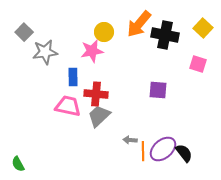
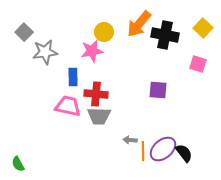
gray trapezoid: rotated 135 degrees counterclockwise
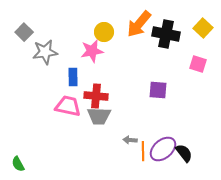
black cross: moved 1 px right, 1 px up
red cross: moved 2 px down
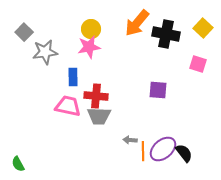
orange arrow: moved 2 px left, 1 px up
yellow circle: moved 13 px left, 3 px up
pink star: moved 3 px left, 4 px up
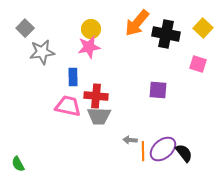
gray square: moved 1 px right, 4 px up
gray star: moved 3 px left
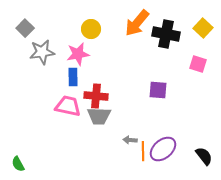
pink star: moved 11 px left, 7 px down
black semicircle: moved 20 px right, 3 px down
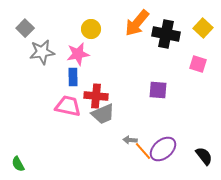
gray trapezoid: moved 4 px right, 2 px up; rotated 25 degrees counterclockwise
orange line: rotated 42 degrees counterclockwise
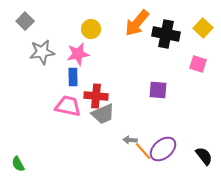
gray square: moved 7 px up
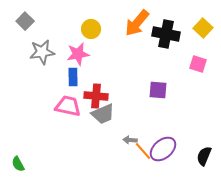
black semicircle: rotated 120 degrees counterclockwise
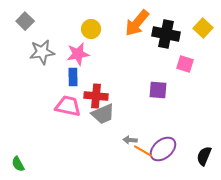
pink square: moved 13 px left
orange line: rotated 18 degrees counterclockwise
